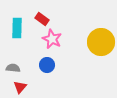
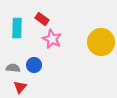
blue circle: moved 13 px left
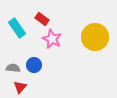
cyan rectangle: rotated 36 degrees counterclockwise
yellow circle: moved 6 px left, 5 px up
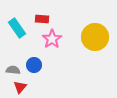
red rectangle: rotated 32 degrees counterclockwise
pink star: rotated 12 degrees clockwise
gray semicircle: moved 2 px down
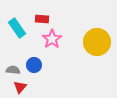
yellow circle: moved 2 px right, 5 px down
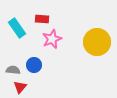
pink star: rotated 12 degrees clockwise
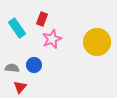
red rectangle: rotated 72 degrees counterclockwise
gray semicircle: moved 1 px left, 2 px up
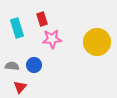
red rectangle: rotated 40 degrees counterclockwise
cyan rectangle: rotated 18 degrees clockwise
pink star: rotated 18 degrees clockwise
gray semicircle: moved 2 px up
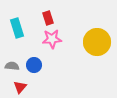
red rectangle: moved 6 px right, 1 px up
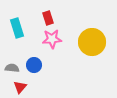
yellow circle: moved 5 px left
gray semicircle: moved 2 px down
